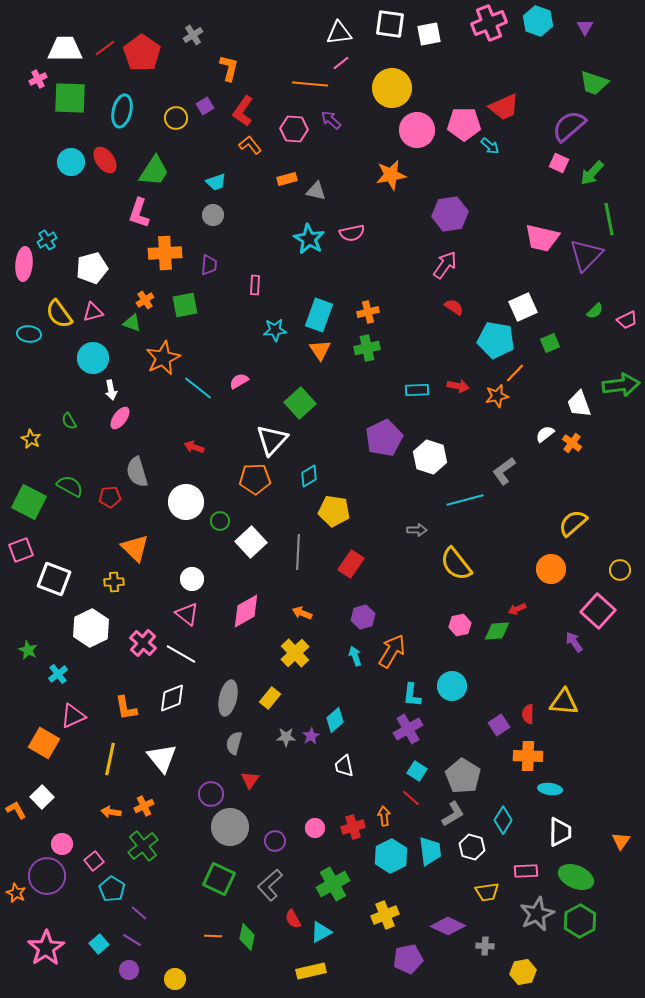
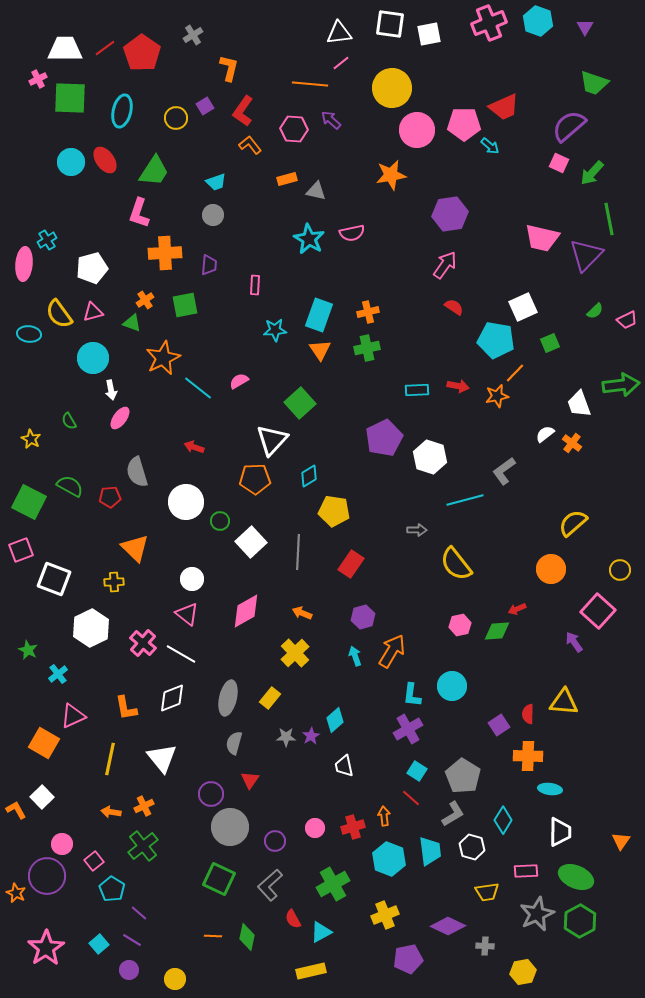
cyan hexagon at (391, 856): moved 2 px left, 3 px down; rotated 12 degrees counterclockwise
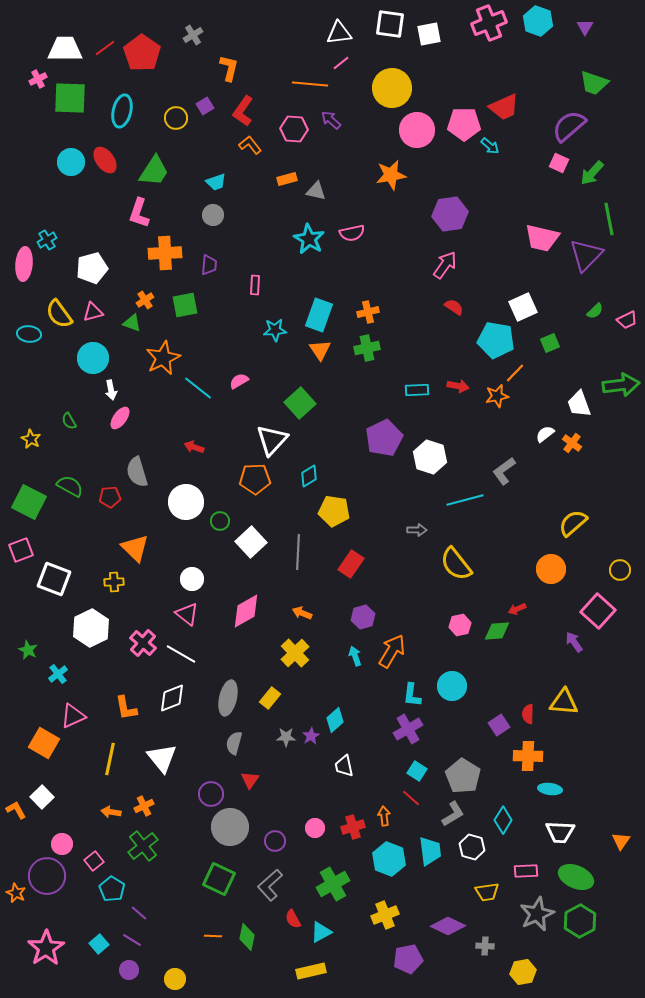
white trapezoid at (560, 832): rotated 92 degrees clockwise
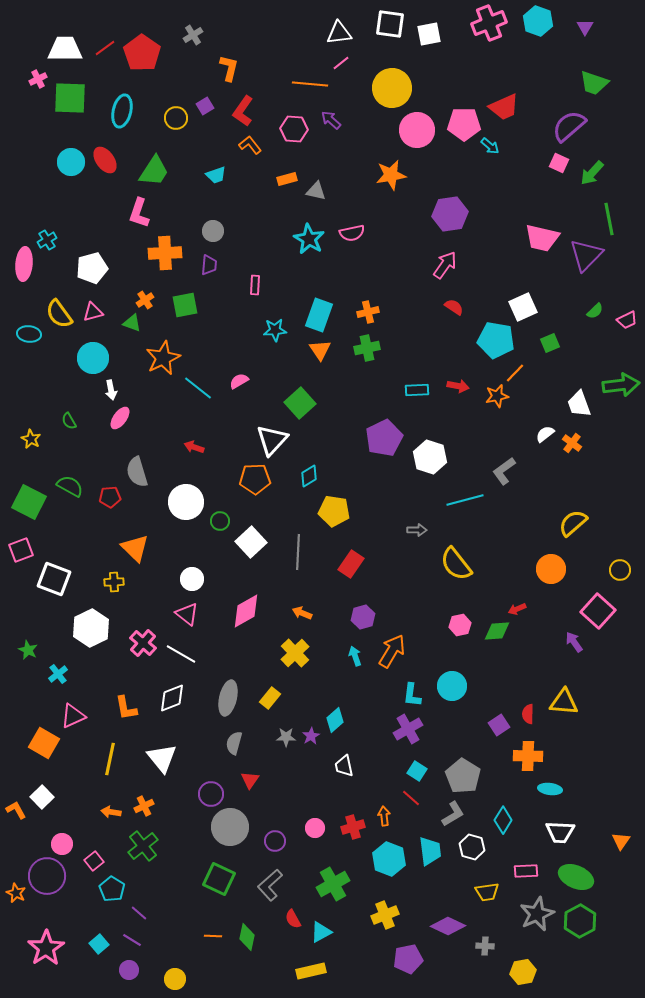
cyan trapezoid at (216, 182): moved 7 px up
gray circle at (213, 215): moved 16 px down
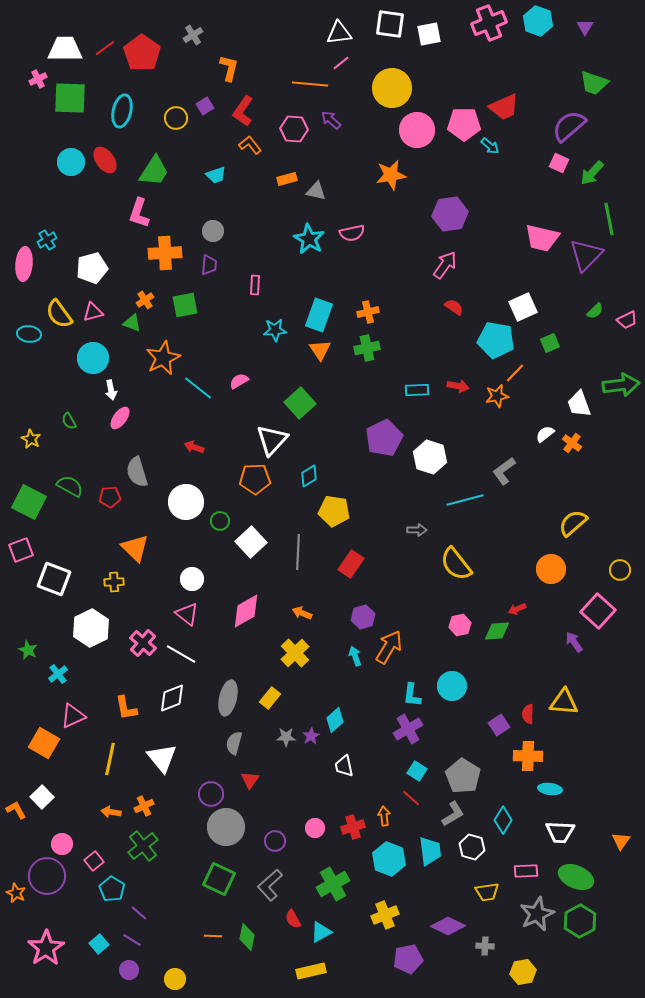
orange arrow at (392, 651): moved 3 px left, 4 px up
gray circle at (230, 827): moved 4 px left
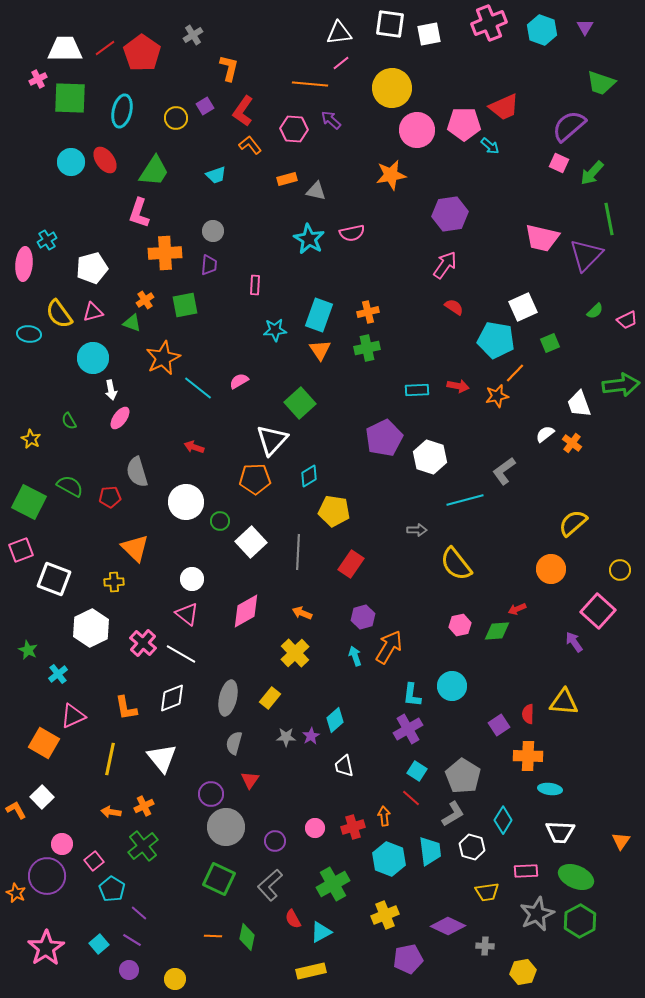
cyan hexagon at (538, 21): moved 4 px right, 9 px down
green trapezoid at (594, 83): moved 7 px right
